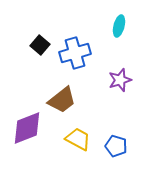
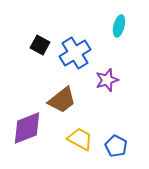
black square: rotated 12 degrees counterclockwise
blue cross: rotated 16 degrees counterclockwise
purple star: moved 13 px left
yellow trapezoid: moved 2 px right
blue pentagon: rotated 10 degrees clockwise
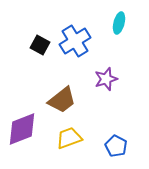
cyan ellipse: moved 3 px up
blue cross: moved 12 px up
purple star: moved 1 px left, 1 px up
purple diamond: moved 5 px left, 1 px down
yellow trapezoid: moved 11 px left, 1 px up; rotated 48 degrees counterclockwise
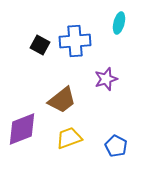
blue cross: rotated 28 degrees clockwise
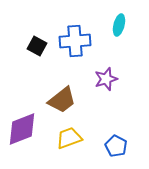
cyan ellipse: moved 2 px down
black square: moved 3 px left, 1 px down
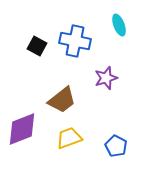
cyan ellipse: rotated 35 degrees counterclockwise
blue cross: rotated 16 degrees clockwise
purple star: moved 1 px up
